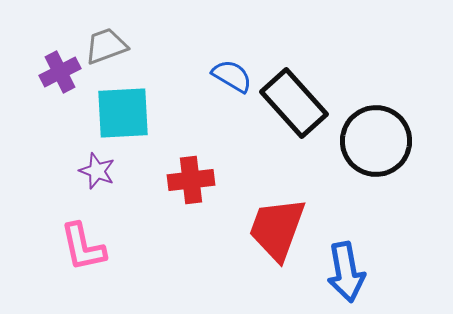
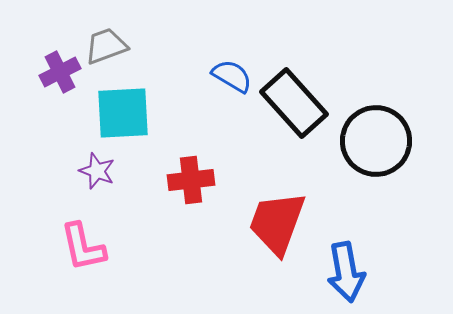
red trapezoid: moved 6 px up
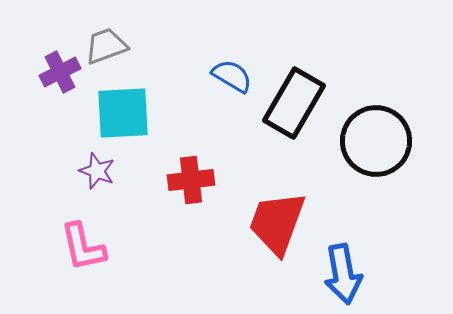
black rectangle: rotated 72 degrees clockwise
blue arrow: moved 3 px left, 2 px down
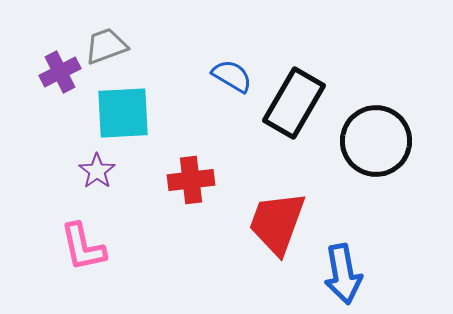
purple star: rotated 15 degrees clockwise
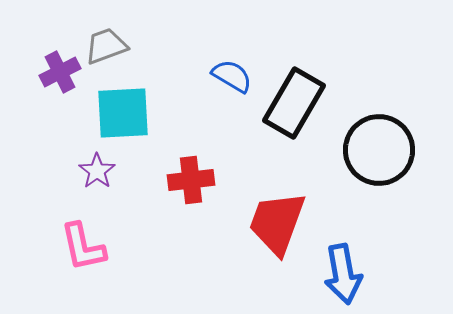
black circle: moved 3 px right, 9 px down
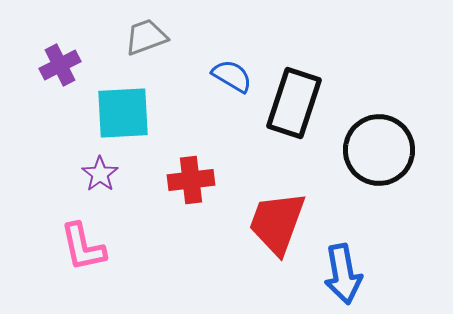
gray trapezoid: moved 40 px right, 9 px up
purple cross: moved 7 px up
black rectangle: rotated 12 degrees counterclockwise
purple star: moved 3 px right, 3 px down
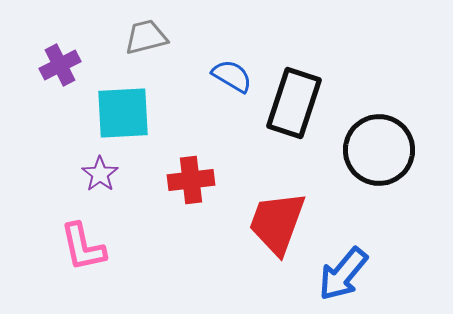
gray trapezoid: rotated 6 degrees clockwise
blue arrow: rotated 50 degrees clockwise
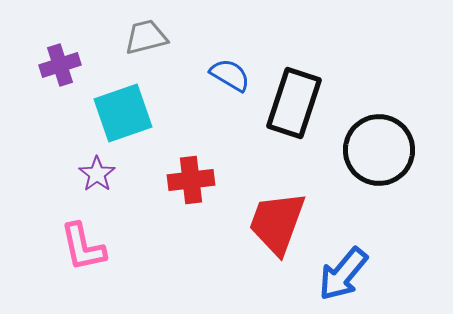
purple cross: rotated 9 degrees clockwise
blue semicircle: moved 2 px left, 1 px up
cyan square: rotated 16 degrees counterclockwise
purple star: moved 3 px left
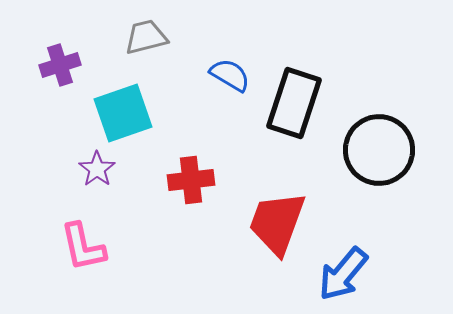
purple star: moved 5 px up
